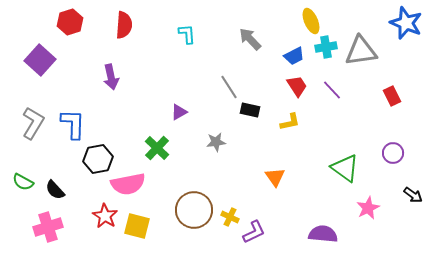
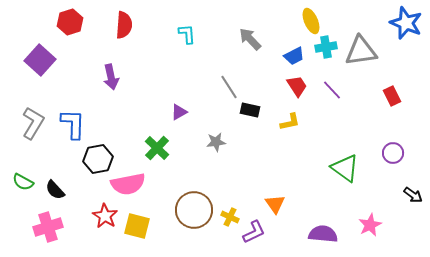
orange triangle: moved 27 px down
pink star: moved 2 px right, 17 px down
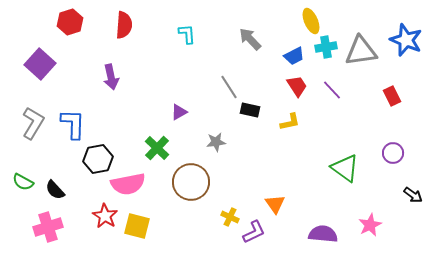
blue star: moved 17 px down
purple square: moved 4 px down
brown circle: moved 3 px left, 28 px up
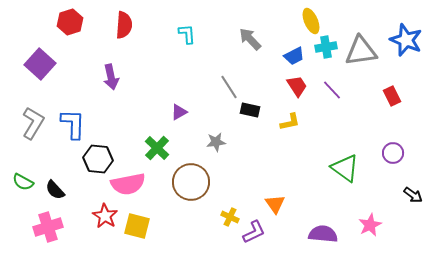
black hexagon: rotated 16 degrees clockwise
